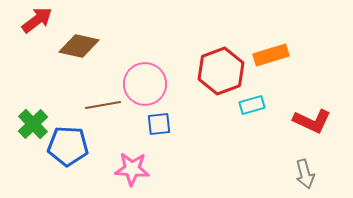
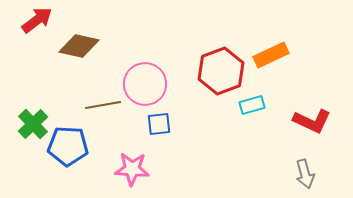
orange rectangle: rotated 8 degrees counterclockwise
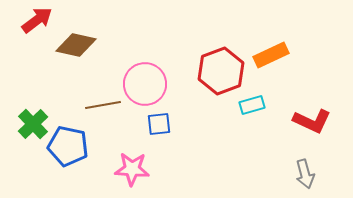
brown diamond: moved 3 px left, 1 px up
blue pentagon: rotated 9 degrees clockwise
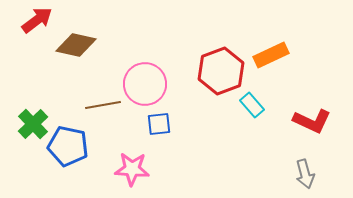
cyan rectangle: rotated 65 degrees clockwise
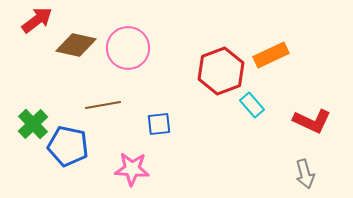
pink circle: moved 17 px left, 36 px up
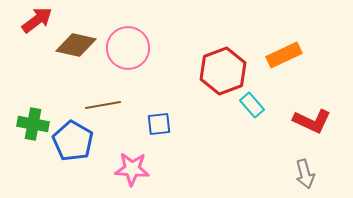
orange rectangle: moved 13 px right
red hexagon: moved 2 px right
green cross: rotated 36 degrees counterclockwise
blue pentagon: moved 5 px right, 5 px up; rotated 18 degrees clockwise
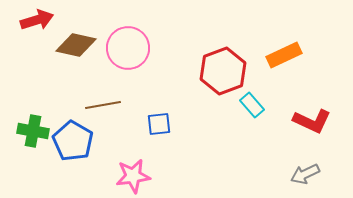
red arrow: rotated 20 degrees clockwise
green cross: moved 7 px down
pink star: moved 1 px right, 7 px down; rotated 12 degrees counterclockwise
gray arrow: rotated 80 degrees clockwise
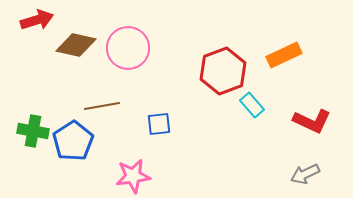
brown line: moved 1 px left, 1 px down
blue pentagon: rotated 9 degrees clockwise
